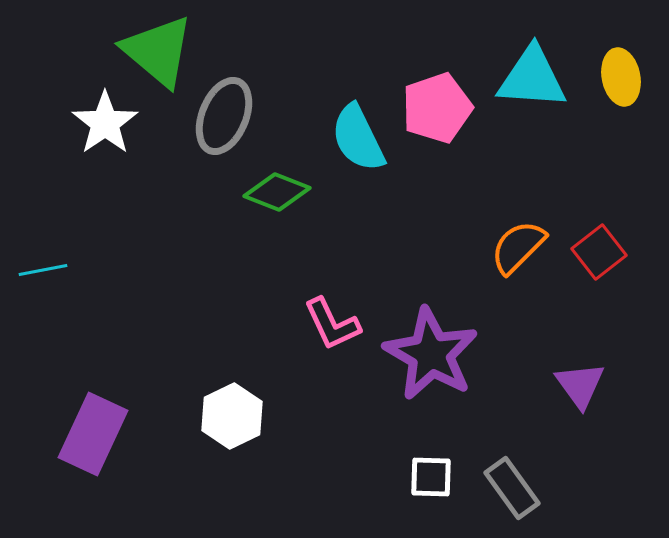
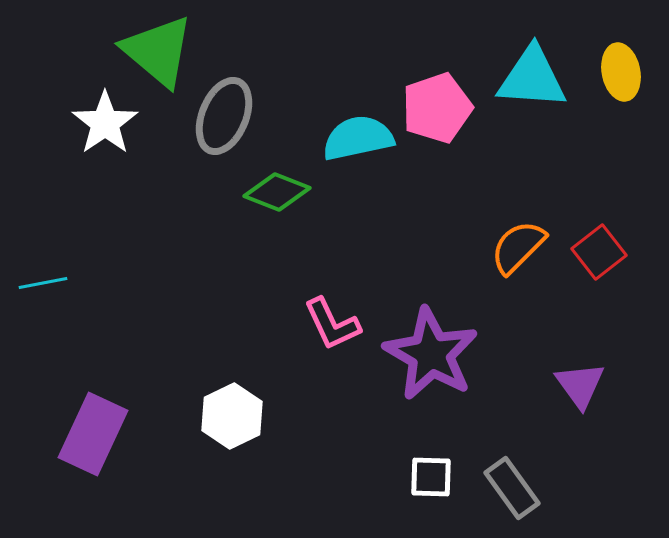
yellow ellipse: moved 5 px up
cyan semicircle: rotated 104 degrees clockwise
cyan line: moved 13 px down
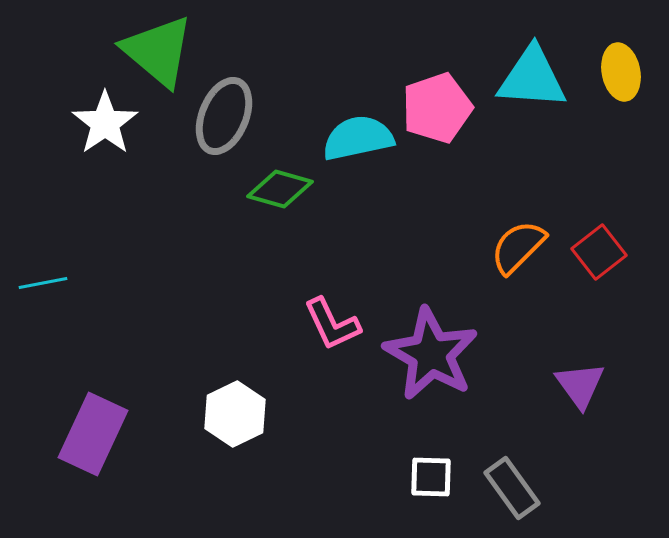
green diamond: moved 3 px right, 3 px up; rotated 6 degrees counterclockwise
white hexagon: moved 3 px right, 2 px up
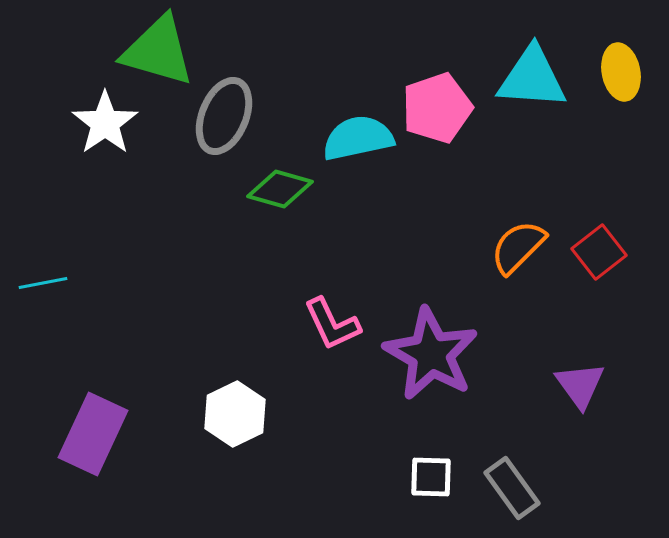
green triangle: rotated 24 degrees counterclockwise
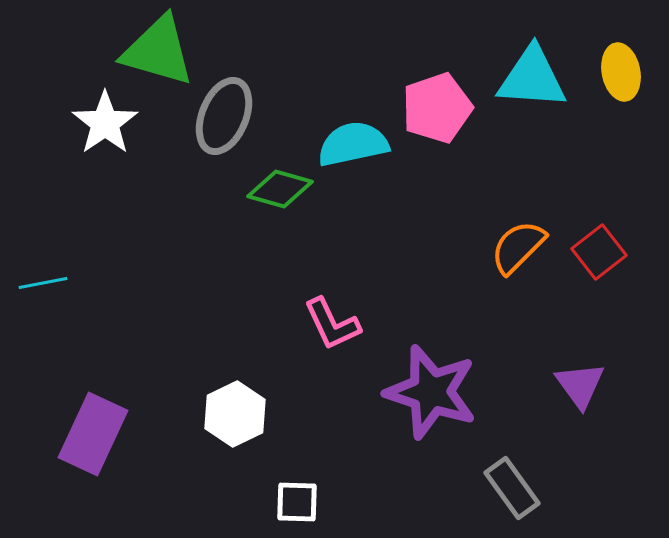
cyan semicircle: moved 5 px left, 6 px down
purple star: moved 38 px down; rotated 12 degrees counterclockwise
white square: moved 134 px left, 25 px down
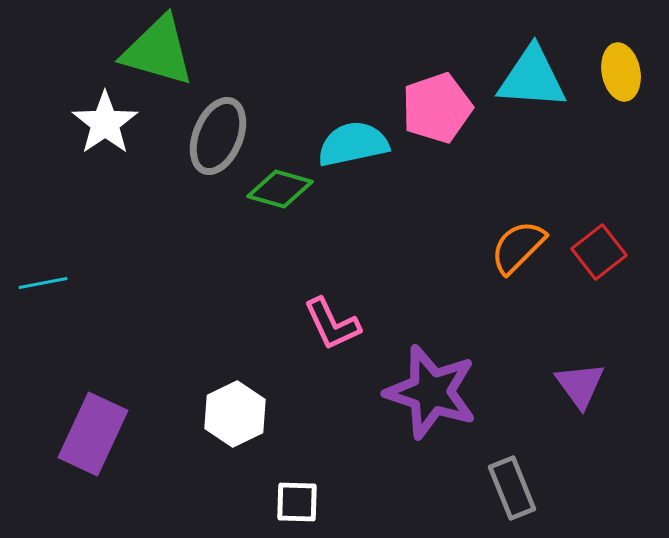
gray ellipse: moved 6 px left, 20 px down
gray rectangle: rotated 14 degrees clockwise
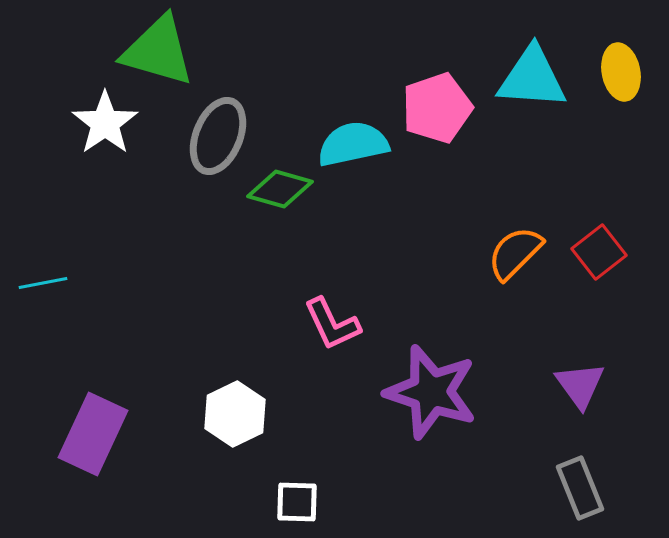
orange semicircle: moved 3 px left, 6 px down
gray rectangle: moved 68 px right
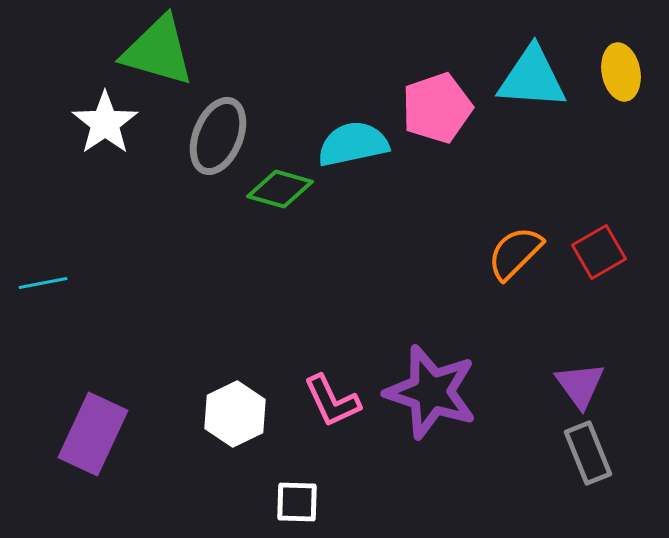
red square: rotated 8 degrees clockwise
pink L-shape: moved 77 px down
gray rectangle: moved 8 px right, 35 px up
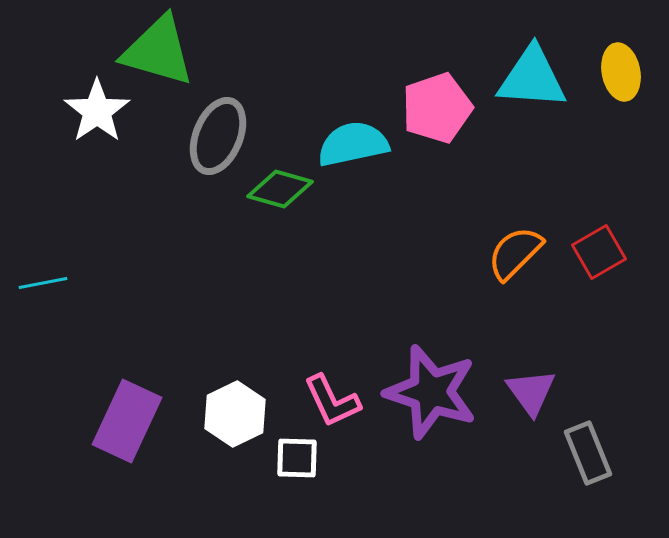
white star: moved 8 px left, 12 px up
purple triangle: moved 49 px left, 7 px down
purple rectangle: moved 34 px right, 13 px up
white square: moved 44 px up
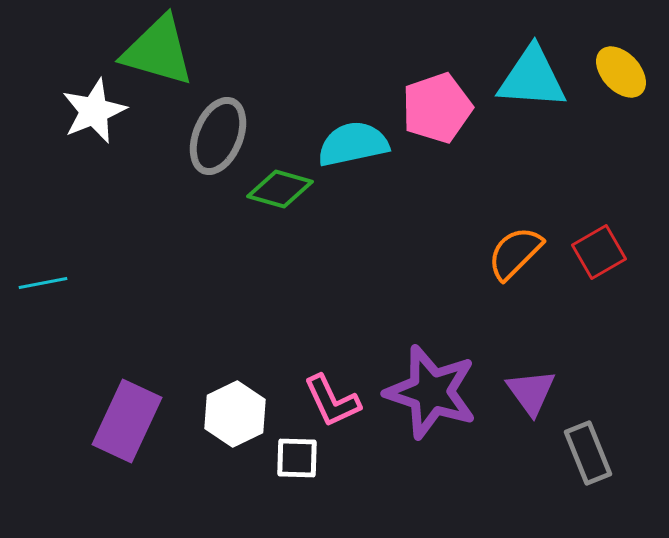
yellow ellipse: rotated 32 degrees counterclockwise
white star: moved 3 px left; rotated 12 degrees clockwise
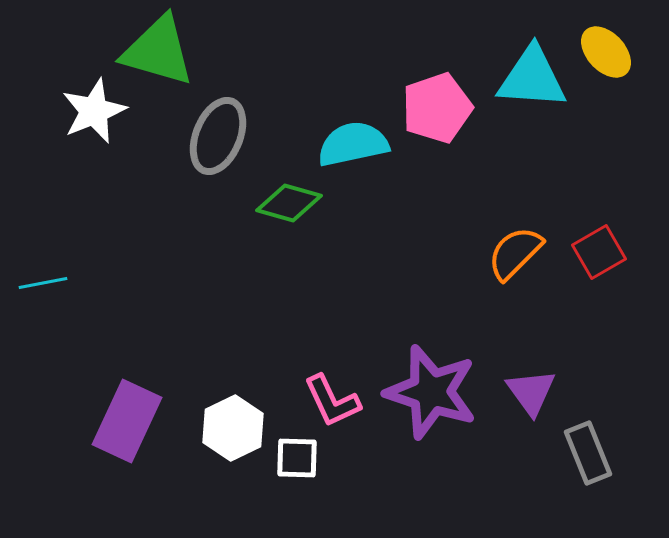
yellow ellipse: moved 15 px left, 20 px up
green diamond: moved 9 px right, 14 px down
white hexagon: moved 2 px left, 14 px down
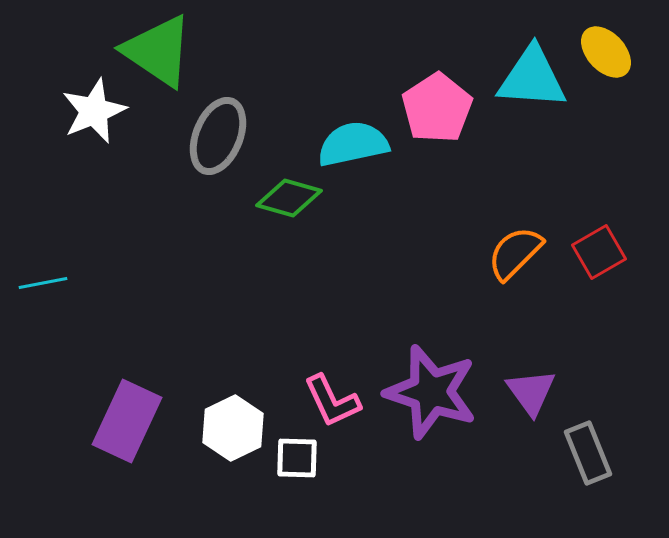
green triangle: rotated 18 degrees clockwise
pink pentagon: rotated 14 degrees counterclockwise
green diamond: moved 5 px up
